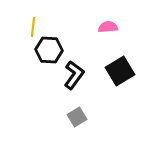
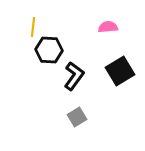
black L-shape: moved 1 px down
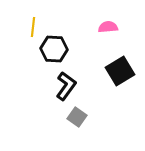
black hexagon: moved 5 px right, 1 px up
black L-shape: moved 8 px left, 10 px down
gray square: rotated 24 degrees counterclockwise
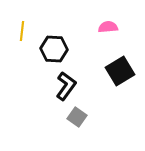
yellow line: moved 11 px left, 4 px down
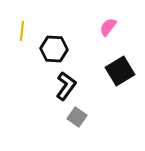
pink semicircle: rotated 48 degrees counterclockwise
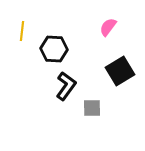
gray square: moved 15 px right, 9 px up; rotated 36 degrees counterclockwise
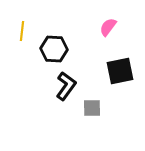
black square: rotated 20 degrees clockwise
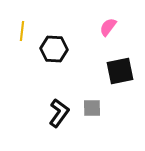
black L-shape: moved 7 px left, 27 px down
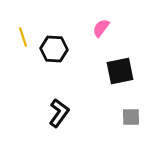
pink semicircle: moved 7 px left, 1 px down
yellow line: moved 1 px right, 6 px down; rotated 24 degrees counterclockwise
gray square: moved 39 px right, 9 px down
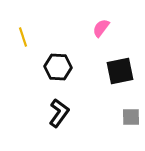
black hexagon: moved 4 px right, 18 px down
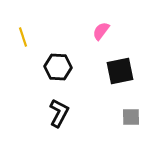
pink semicircle: moved 3 px down
black L-shape: rotated 8 degrees counterclockwise
